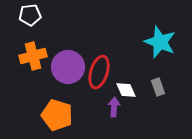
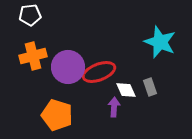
red ellipse: rotated 52 degrees clockwise
gray rectangle: moved 8 px left
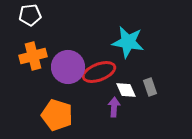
cyan star: moved 32 px left; rotated 12 degrees counterclockwise
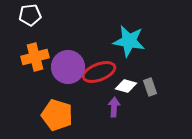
cyan star: moved 1 px right, 1 px up
orange cross: moved 2 px right, 1 px down
white diamond: moved 4 px up; rotated 50 degrees counterclockwise
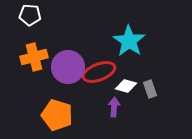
white pentagon: rotated 10 degrees clockwise
cyan star: rotated 24 degrees clockwise
orange cross: moved 1 px left
gray rectangle: moved 2 px down
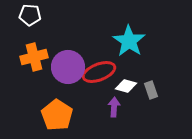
gray rectangle: moved 1 px right, 1 px down
orange pentagon: rotated 16 degrees clockwise
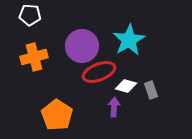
cyan star: moved 1 px up; rotated 8 degrees clockwise
purple circle: moved 14 px right, 21 px up
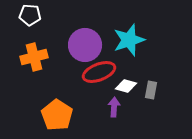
cyan star: rotated 12 degrees clockwise
purple circle: moved 3 px right, 1 px up
gray rectangle: rotated 30 degrees clockwise
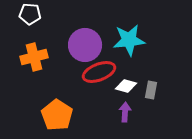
white pentagon: moved 1 px up
cyan star: rotated 12 degrees clockwise
purple arrow: moved 11 px right, 5 px down
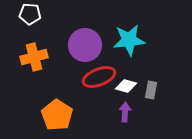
red ellipse: moved 5 px down
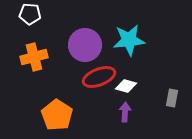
gray rectangle: moved 21 px right, 8 px down
